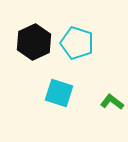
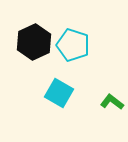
cyan pentagon: moved 4 px left, 2 px down
cyan square: rotated 12 degrees clockwise
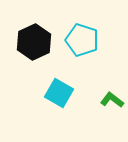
cyan pentagon: moved 9 px right, 5 px up
green L-shape: moved 2 px up
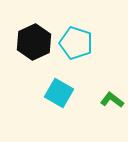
cyan pentagon: moved 6 px left, 3 px down
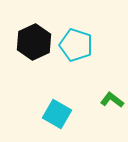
cyan pentagon: moved 2 px down
cyan square: moved 2 px left, 21 px down
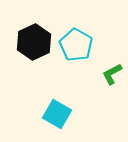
cyan pentagon: rotated 12 degrees clockwise
green L-shape: moved 26 px up; rotated 65 degrees counterclockwise
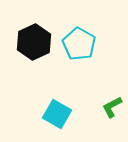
cyan pentagon: moved 3 px right, 1 px up
green L-shape: moved 33 px down
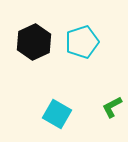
cyan pentagon: moved 3 px right, 2 px up; rotated 24 degrees clockwise
